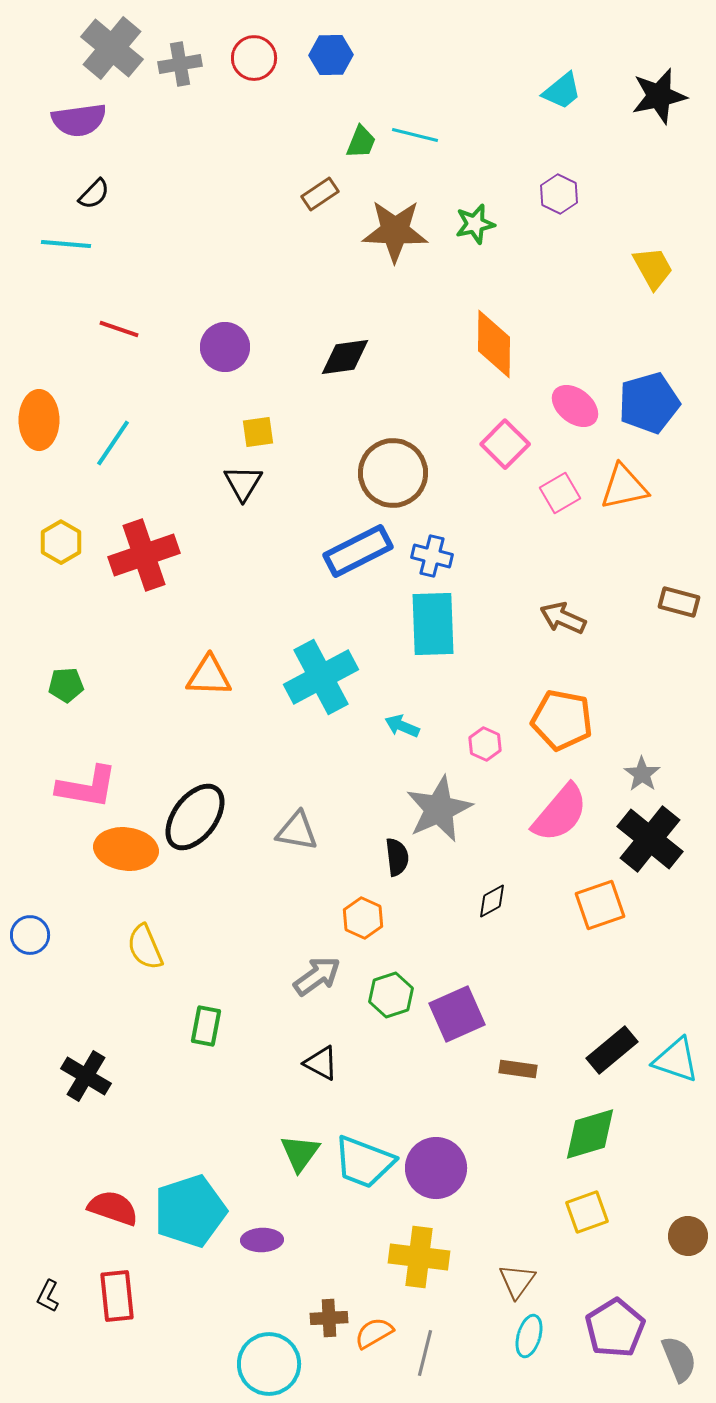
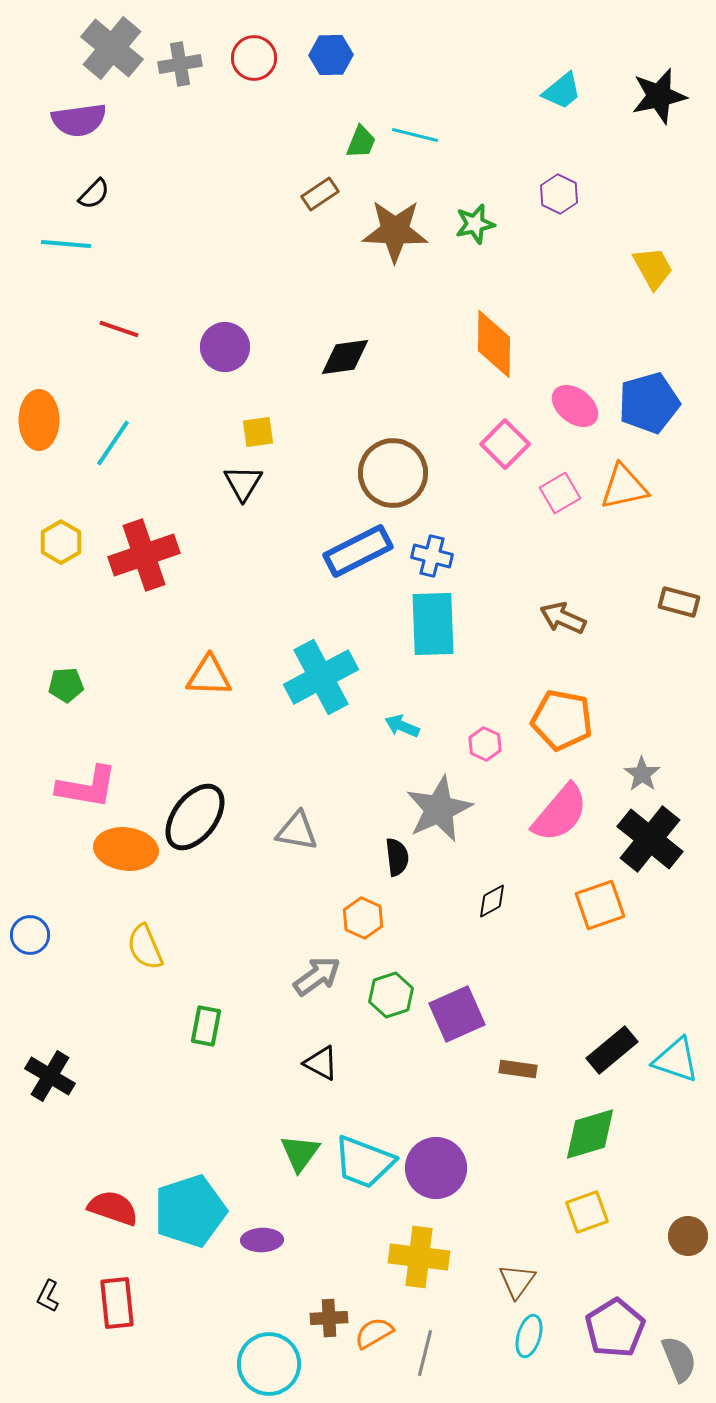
black cross at (86, 1076): moved 36 px left
red rectangle at (117, 1296): moved 7 px down
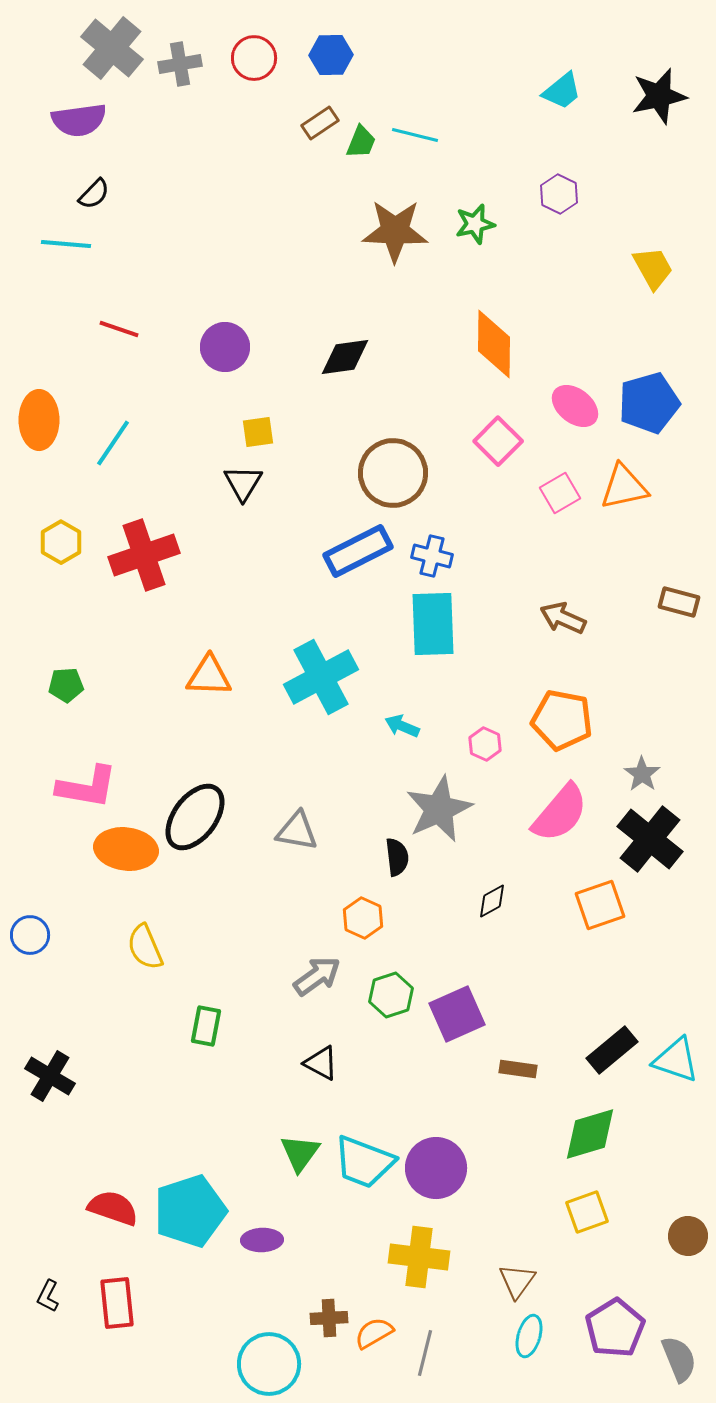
brown rectangle at (320, 194): moved 71 px up
pink square at (505, 444): moved 7 px left, 3 px up
